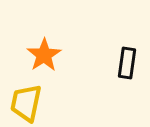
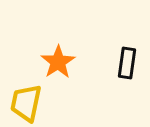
orange star: moved 14 px right, 7 px down
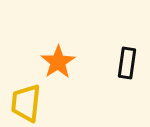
yellow trapezoid: rotated 6 degrees counterclockwise
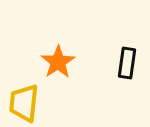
yellow trapezoid: moved 2 px left
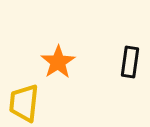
black rectangle: moved 3 px right, 1 px up
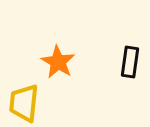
orange star: rotated 8 degrees counterclockwise
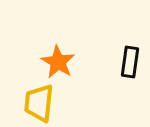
yellow trapezoid: moved 15 px right
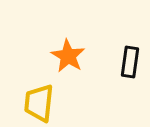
orange star: moved 10 px right, 6 px up
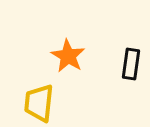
black rectangle: moved 1 px right, 2 px down
